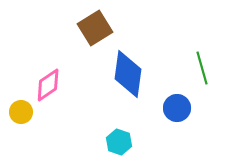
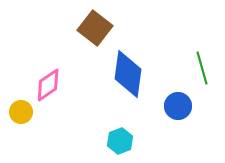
brown square: rotated 20 degrees counterclockwise
blue circle: moved 1 px right, 2 px up
cyan hexagon: moved 1 px right, 1 px up; rotated 20 degrees clockwise
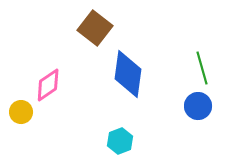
blue circle: moved 20 px right
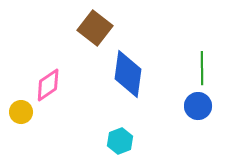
green line: rotated 16 degrees clockwise
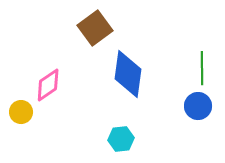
brown square: rotated 16 degrees clockwise
cyan hexagon: moved 1 px right, 2 px up; rotated 15 degrees clockwise
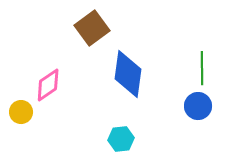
brown square: moved 3 px left
